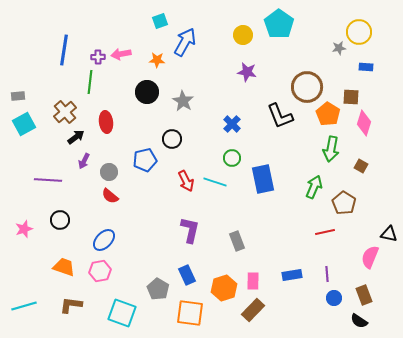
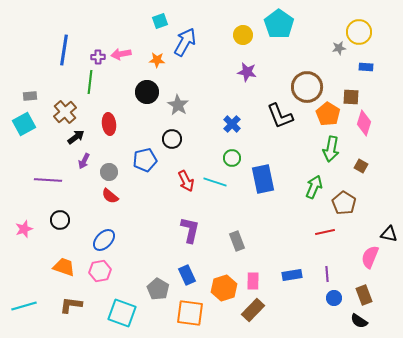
gray rectangle at (18, 96): moved 12 px right
gray star at (183, 101): moved 5 px left, 4 px down
red ellipse at (106, 122): moved 3 px right, 2 px down
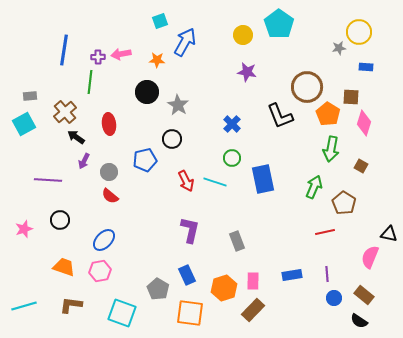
black arrow at (76, 137): rotated 108 degrees counterclockwise
brown rectangle at (364, 295): rotated 30 degrees counterclockwise
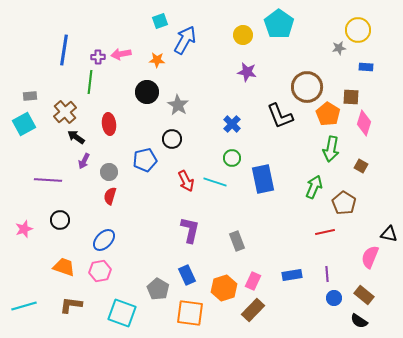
yellow circle at (359, 32): moved 1 px left, 2 px up
blue arrow at (185, 42): moved 2 px up
red semicircle at (110, 196): rotated 66 degrees clockwise
pink rectangle at (253, 281): rotated 24 degrees clockwise
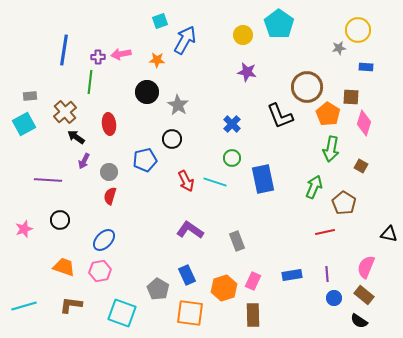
purple L-shape at (190, 230): rotated 68 degrees counterclockwise
pink semicircle at (370, 257): moved 4 px left, 10 px down
brown rectangle at (253, 310): moved 5 px down; rotated 45 degrees counterclockwise
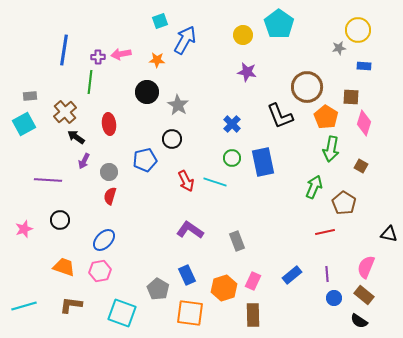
blue rectangle at (366, 67): moved 2 px left, 1 px up
orange pentagon at (328, 114): moved 2 px left, 3 px down
blue rectangle at (263, 179): moved 17 px up
blue rectangle at (292, 275): rotated 30 degrees counterclockwise
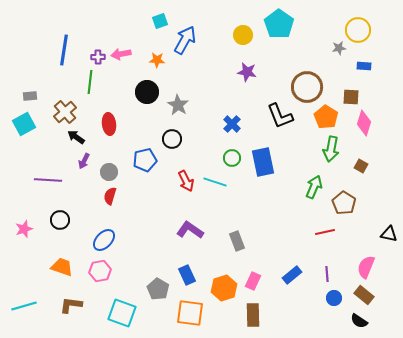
orange trapezoid at (64, 267): moved 2 px left
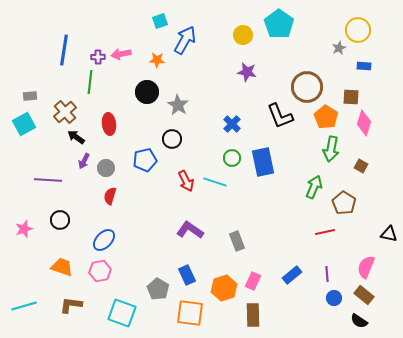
gray star at (339, 48): rotated 16 degrees counterclockwise
gray circle at (109, 172): moved 3 px left, 4 px up
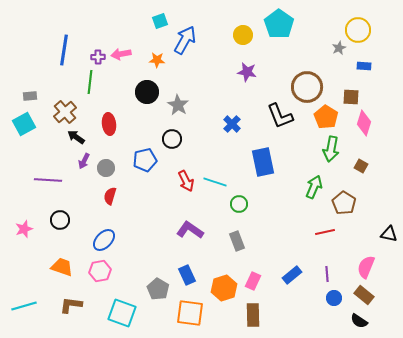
green circle at (232, 158): moved 7 px right, 46 px down
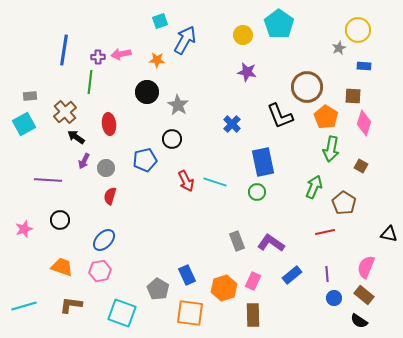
brown square at (351, 97): moved 2 px right, 1 px up
green circle at (239, 204): moved 18 px right, 12 px up
purple L-shape at (190, 230): moved 81 px right, 13 px down
